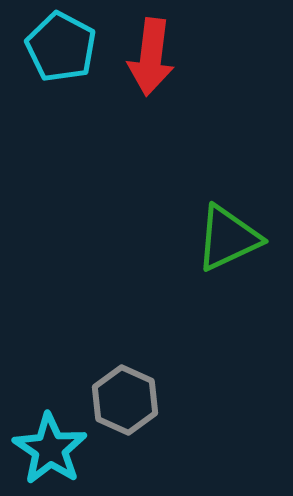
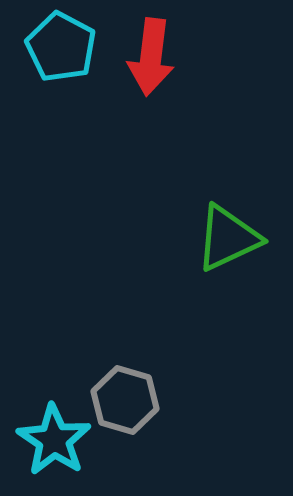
gray hexagon: rotated 8 degrees counterclockwise
cyan star: moved 4 px right, 9 px up
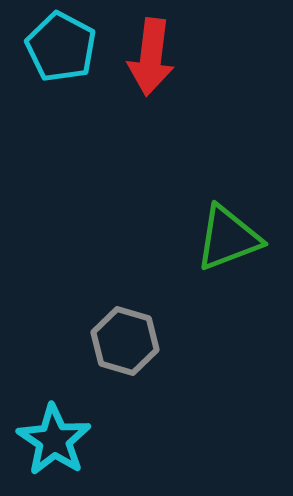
green triangle: rotated 4 degrees clockwise
gray hexagon: moved 59 px up
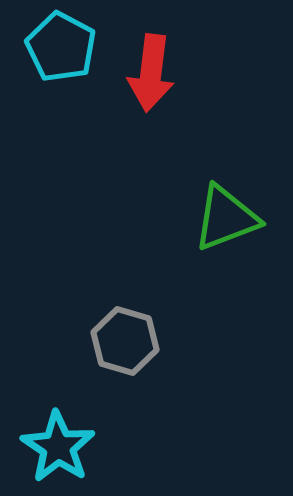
red arrow: moved 16 px down
green triangle: moved 2 px left, 20 px up
cyan star: moved 4 px right, 7 px down
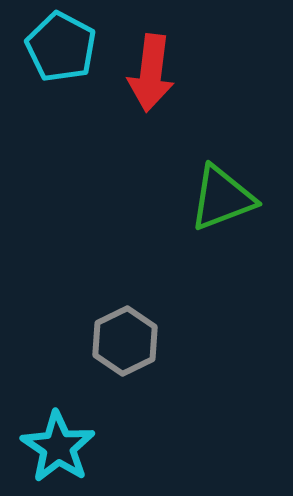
green triangle: moved 4 px left, 20 px up
gray hexagon: rotated 18 degrees clockwise
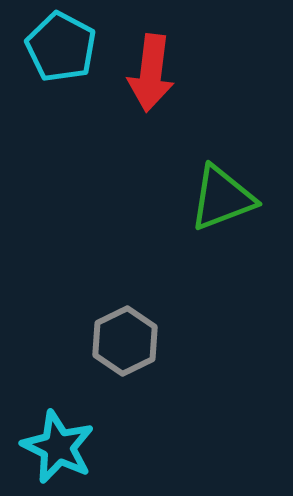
cyan star: rotated 8 degrees counterclockwise
